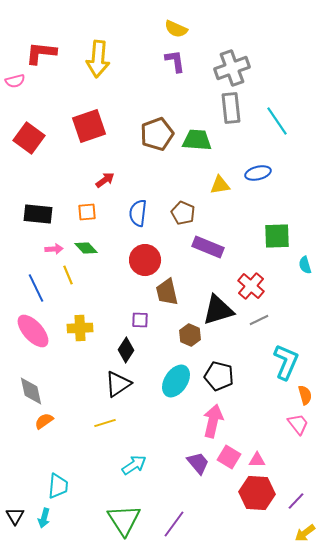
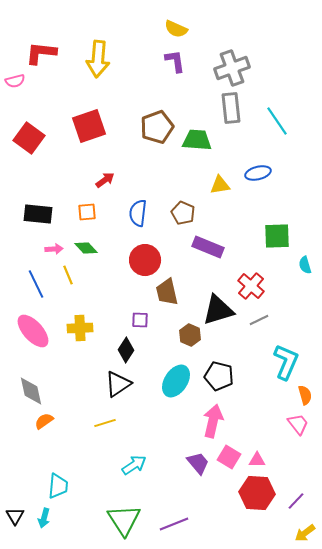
brown pentagon at (157, 134): moved 7 px up
blue line at (36, 288): moved 4 px up
purple line at (174, 524): rotated 32 degrees clockwise
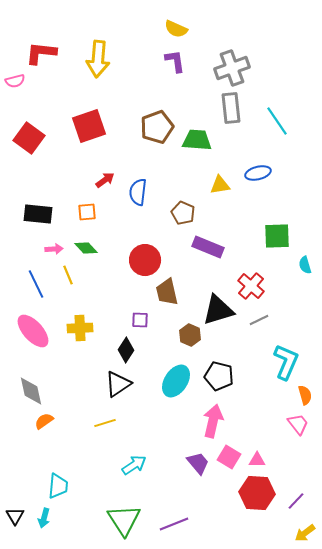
blue semicircle at (138, 213): moved 21 px up
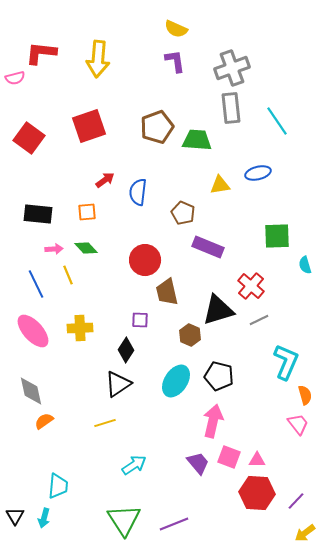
pink semicircle at (15, 81): moved 3 px up
pink square at (229, 457): rotated 10 degrees counterclockwise
